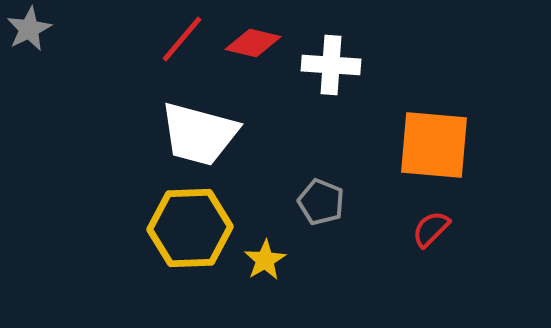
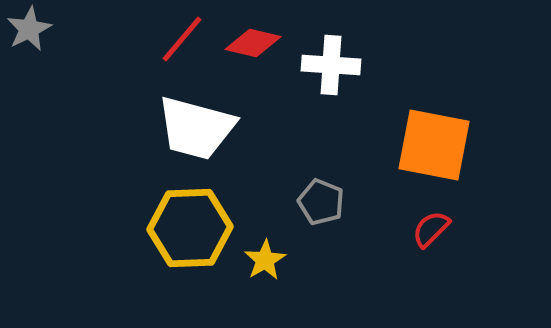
white trapezoid: moved 3 px left, 6 px up
orange square: rotated 6 degrees clockwise
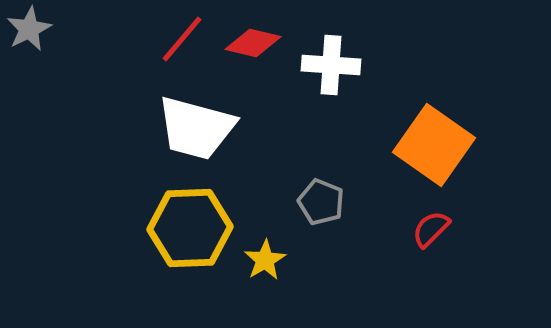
orange square: rotated 24 degrees clockwise
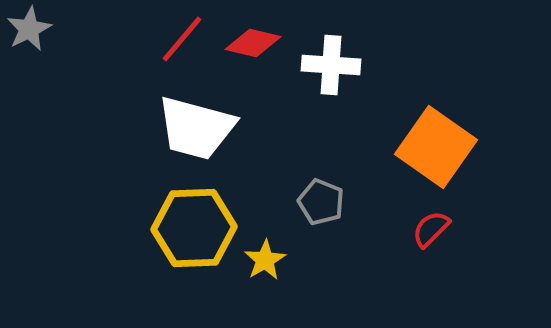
orange square: moved 2 px right, 2 px down
yellow hexagon: moved 4 px right
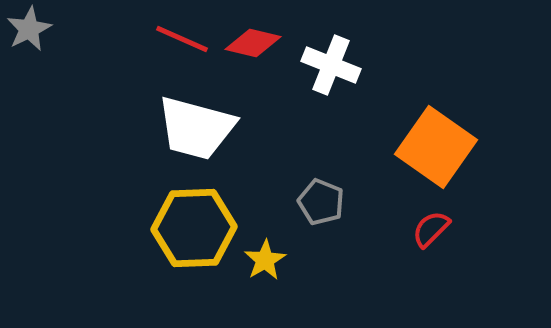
red line: rotated 74 degrees clockwise
white cross: rotated 18 degrees clockwise
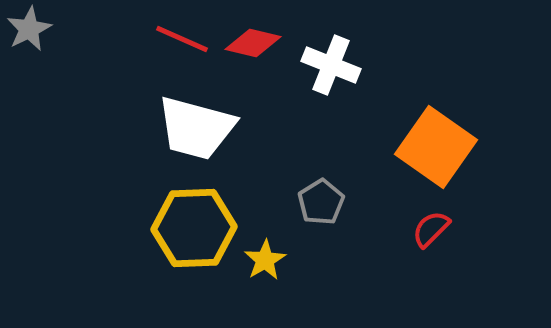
gray pentagon: rotated 18 degrees clockwise
